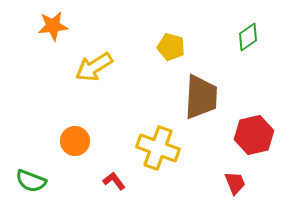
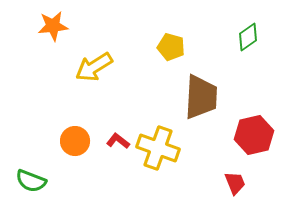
red L-shape: moved 4 px right, 40 px up; rotated 15 degrees counterclockwise
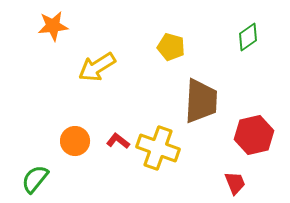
yellow arrow: moved 3 px right
brown trapezoid: moved 4 px down
green semicircle: moved 4 px right, 2 px up; rotated 108 degrees clockwise
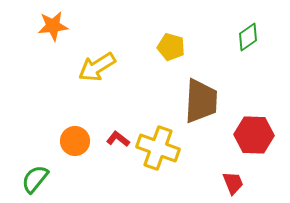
red hexagon: rotated 15 degrees clockwise
red L-shape: moved 2 px up
red trapezoid: moved 2 px left
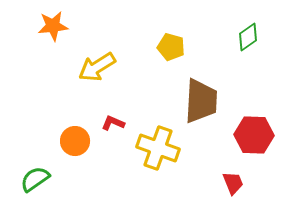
red L-shape: moved 5 px left, 16 px up; rotated 15 degrees counterclockwise
green semicircle: rotated 16 degrees clockwise
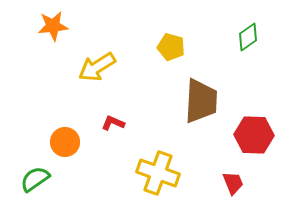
orange circle: moved 10 px left, 1 px down
yellow cross: moved 25 px down
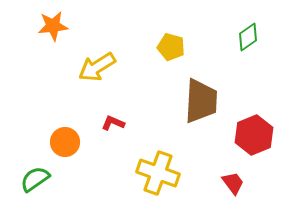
red hexagon: rotated 24 degrees counterclockwise
red trapezoid: rotated 15 degrees counterclockwise
